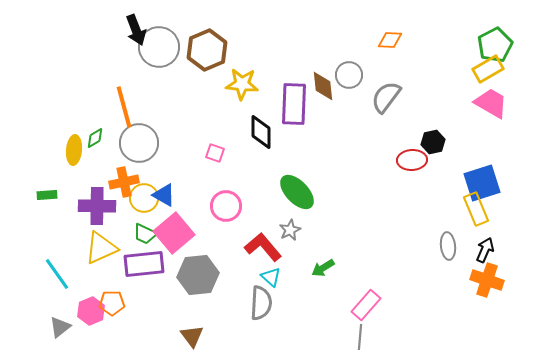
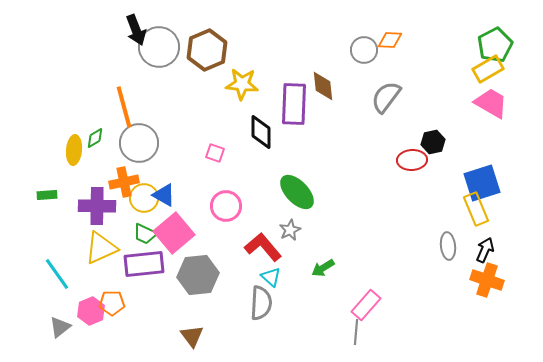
gray circle at (349, 75): moved 15 px right, 25 px up
gray line at (360, 337): moved 4 px left, 5 px up
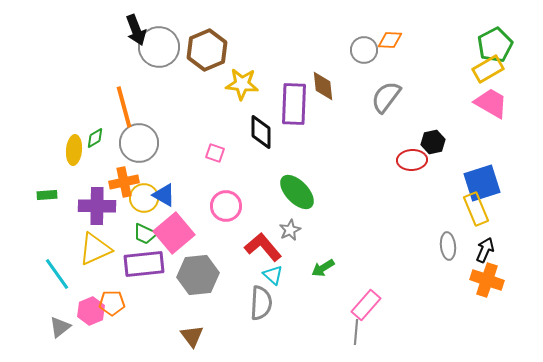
yellow triangle at (101, 248): moved 6 px left, 1 px down
cyan triangle at (271, 277): moved 2 px right, 2 px up
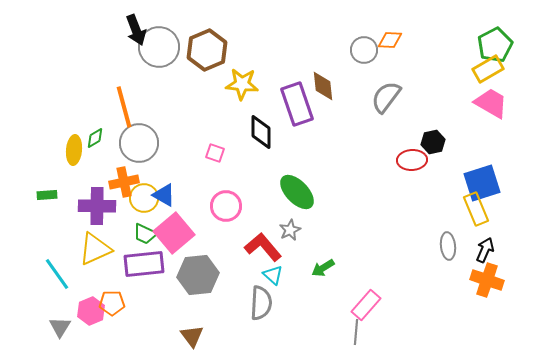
purple rectangle at (294, 104): moved 3 px right; rotated 21 degrees counterclockwise
gray triangle at (60, 327): rotated 20 degrees counterclockwise
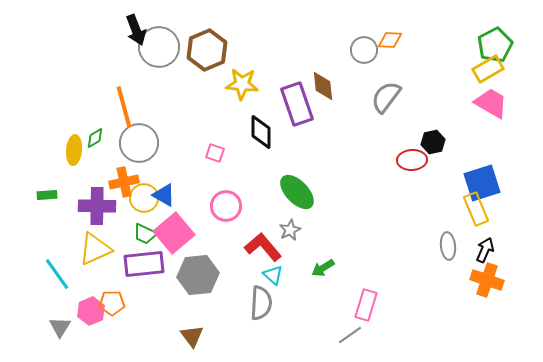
pink rectangle at (366, 305): rotated 24 degrees counterclockwise
gray line at (356, 332): moved 6 px left, 3 px down; rotated 50 degrees clockwise
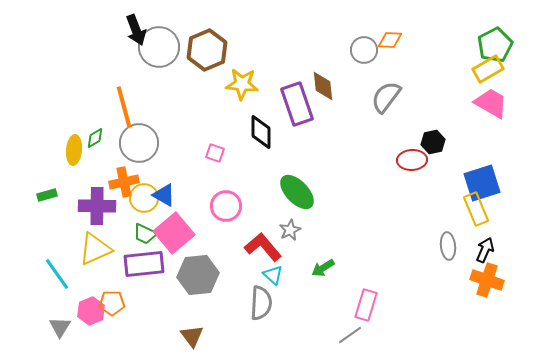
green rectangle at (47, 195): rotated 12 degrees counterclockwise
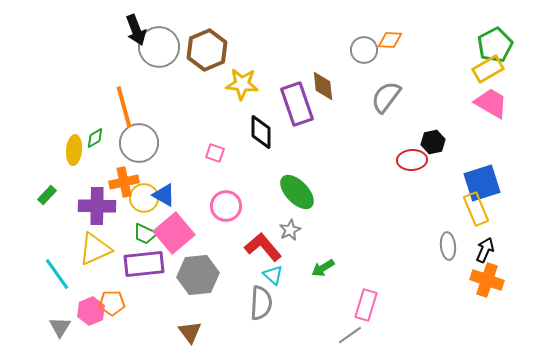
green rectangle at (47, 195): rotated 30 degrees counterclockwise
brown triangle at (192, 336): moved 2 px left, 4 px up
